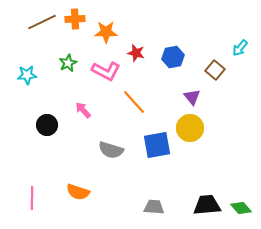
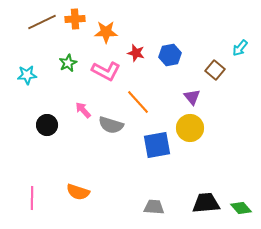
blue hexagon: moved 3 px left, 2 px up
orange line: moved 4 px right
gray semicircle: moved 25 px up
black trapezoid: moved 1 px left, 2 px up
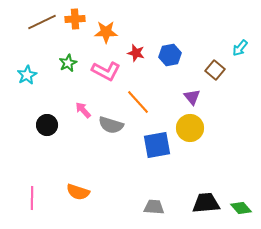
cyan star: rotated 24 degrees counterclockwise
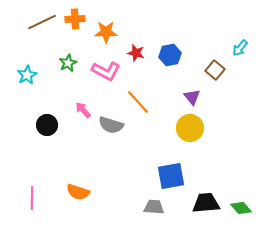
blue square: moved 14 px right, 31 px down
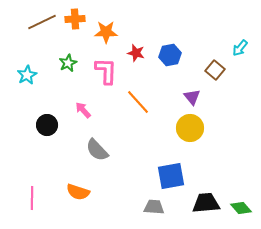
pink L-shape: rotated 116 degrees counterclockwise
gray semicircle: moved 14 px left, 25 px down; rotated 30 degrees clockwise
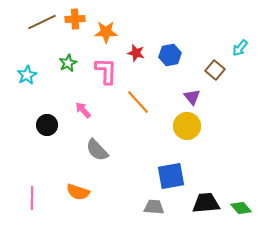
yellow circle: moved 3 px left, 2 px up
